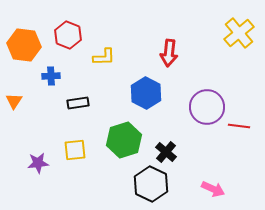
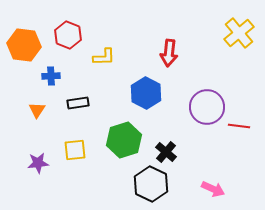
orange triangle: moved 23 px right, 9 px down
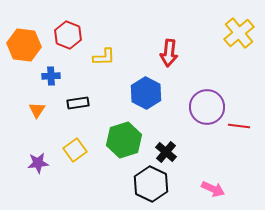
yellow square: rotated 30 degrees counterclockwise
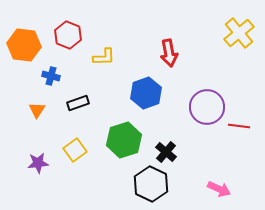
red arrow: rotated 16 degrees counterclockwise
blue cross: rotated 18 degrees clockwise
blue hexagon: rotated 12 degrees clockwise
black rectangle: rotated 10 degrees counterclockwise
pink arrow: moved 6 px right
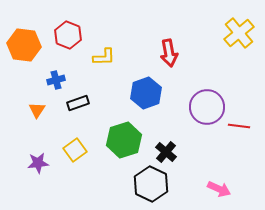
blue cross: moved 5 px right, 4 px down; rotated 30 degrees counterclockwise
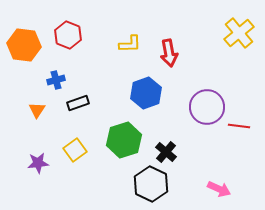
yellow L-shape: moved 26 px right, 13 px up
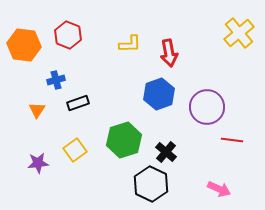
blue hexagon: moved 13 px right, 1 px down
red line: moved 7 px left, 14 px down
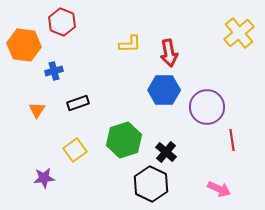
red hexagon: moved 6 px left, 13 px up
blue cross: moved 2 px left, 9 px up
blue hexagon: moved 5 px right, 4 px up; rotated 20 degrees clockwise
red line: rotated 75 degrees clockwise
purple star: moved 6 px right, 15 px down
